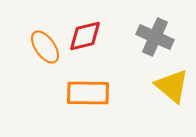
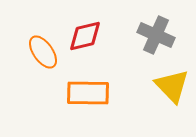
gray cross: moved 1 px right, 2 px up
orange ellipse: moved 2 px left, 5 px down
yellow triangle: rotated 6 degrees clockwise
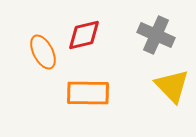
red diamond: moved 1 px left, 1 px up
orange ellipse: rotated 8 degrees clockwise
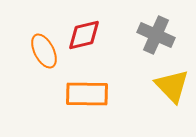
orange ellipse: moved 1 px right, 1 px up
orange rectangle: moved 1 px left, 1 px down
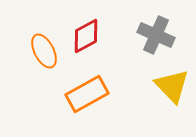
red diamond: moved 2 px right, 1 px down; rotated 15 degrees counterclockwise
orange rectangle: rotated 30 degrees counterclockwise
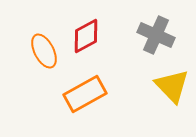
orange rectangle: moved 2 px left
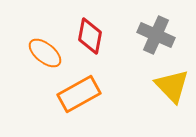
red diamond: moved 4 px right; rotated 51 degrees counterclockwise
orange ellipse: moved 1 px right, 2 px down; rotated 24 degrees counterclockwise
orange rectangle: moved 6 px left
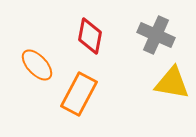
orange ellipse: moved 8 px left, 12 px down; rotated 8 degrees clockwise
yellow triangle: moved 3 px up; rotated 36 degrees counterclockwise
orange rectangle: rotated 33 degrees counterclockwise
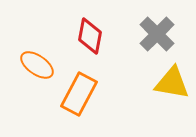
gray cross: moved 1 px right, 1 px up; rotated 21 degrees clockwise
orange ellipse: rotated 12 degrees counterclockwise
